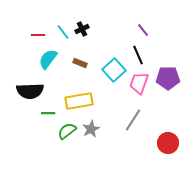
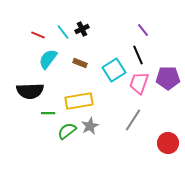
red line: rotated 24 degrees clockwise
cyan square: rotated 10 degrees clockwise
gray star: moved 1 px left, 3 px up
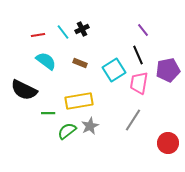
red line: rotated 32 degrees counterclockwise
cyan semicircle: moved 2 px left, 2 px down; rotated 90 degrees clockwise
purple pentagon: moved 8 px up; rotated 10 degrees counterclockwise
pink trapezoid: rotated 10 degrees counterclockwise
black semicircle: moved 6 px left, 1 px up; rotated 28 degrees clockwise
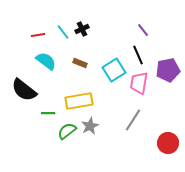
black semicircle: rotated 12 degrees clockwise
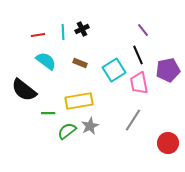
cyan line: rotated 35 degrees clockwise
pink trapezoid: rotated 20 degrees counterclockwise
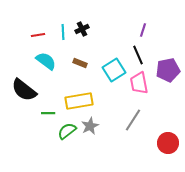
purple line: rotated 56 degrees clockwise
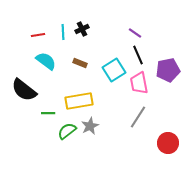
purple line: moved 8 px left, 3 px down; rotated 72 degrees counterclockwise
gray line: moved 5 px right, 3 px up
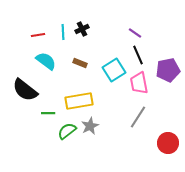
black semicircle: moved 1 px right
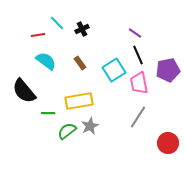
cyan line: moved 6 px left, 9 px up; rotated 42 degrees counterclockwise
brown rectangle: rotated 32 degrees clockwise
black semicircle: moved 1 px left, 1 px down; rotated 12 degrees clockwise
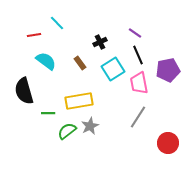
black cross: moved 18 px right, 13 px down
red line: moved 4 px left
cyan square: moved 1 px left, 1 px up
black semicircle: rotated 24 degrees clockwise
